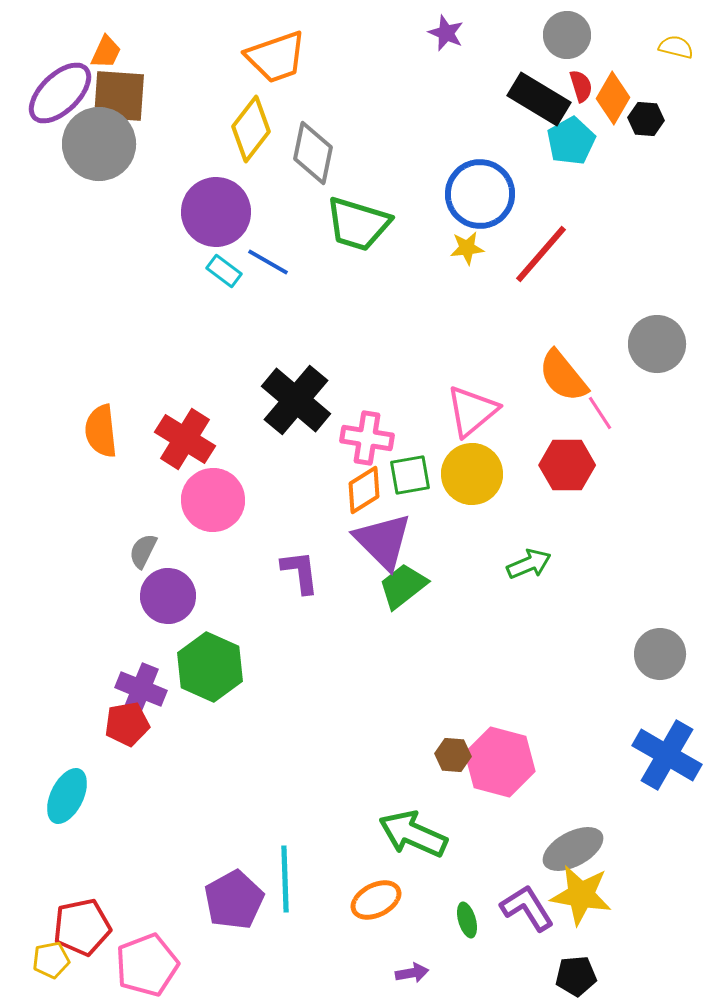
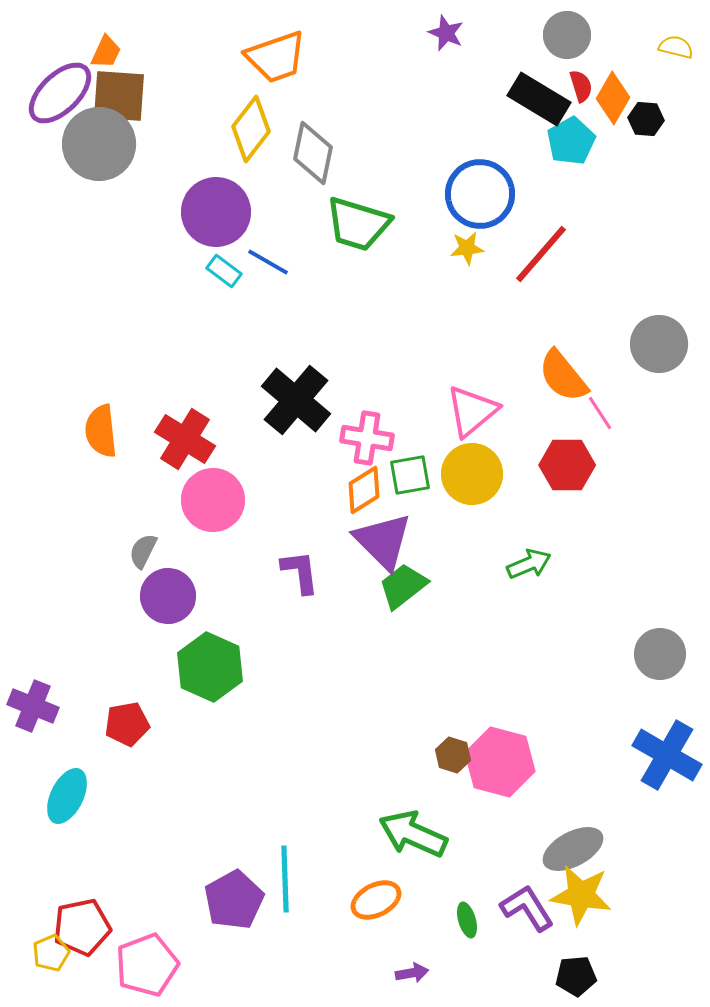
gray circle at (657, 344): moved 2 px right
purple cross at (141, 689): moved 108 px left, 17 px down
brown hexagon at (453, 755): rotated 12 degrees clockwise
yellow pentagon at (51, 960): moved 7 px up; rotated 12 degrees counterclockwise
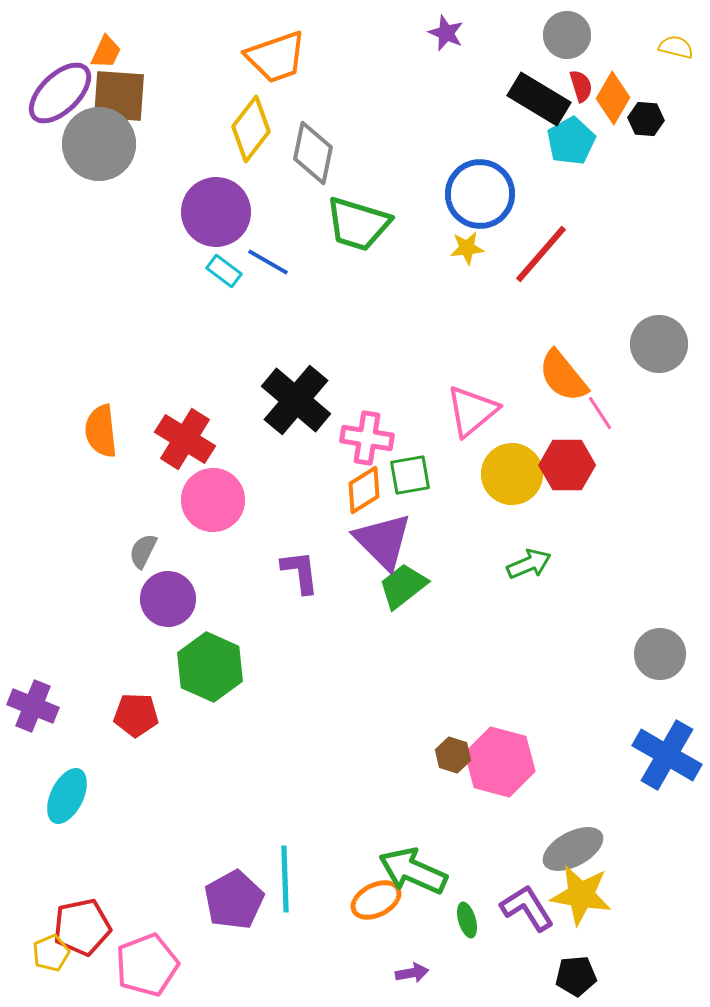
yellow circle at (472, 474): moved 40 px right
purple circle at (168, 596): moved 3 px down
red pentagon at (127, 724): moved 9 px right, 9 px up; rotated 12 degrees clockwise
green arrow at (413, 834): moved 37 px down
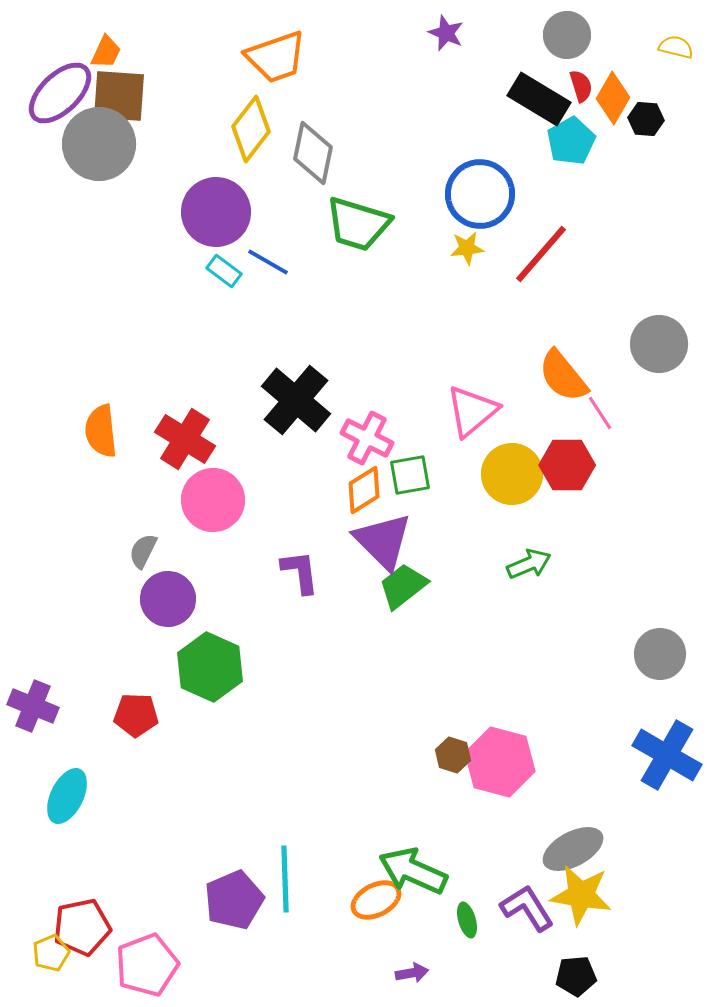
pink cross at (367, 438): rotated 18 degrees clockwise
purple pentagon at (234, 900): rotated 6 degrees clockwise
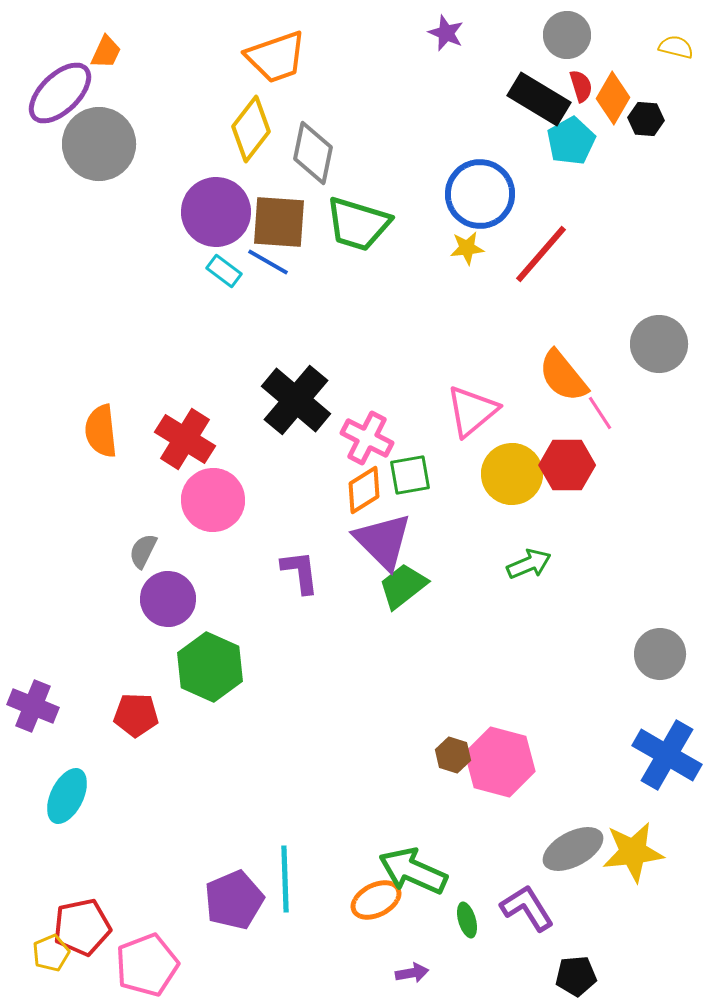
brown square at (119, 96): moved 160 px right, 126 px down
yellow star at (581, 895): moved 52 px right, 43 px up; rotated 16 degrees counterclockwise
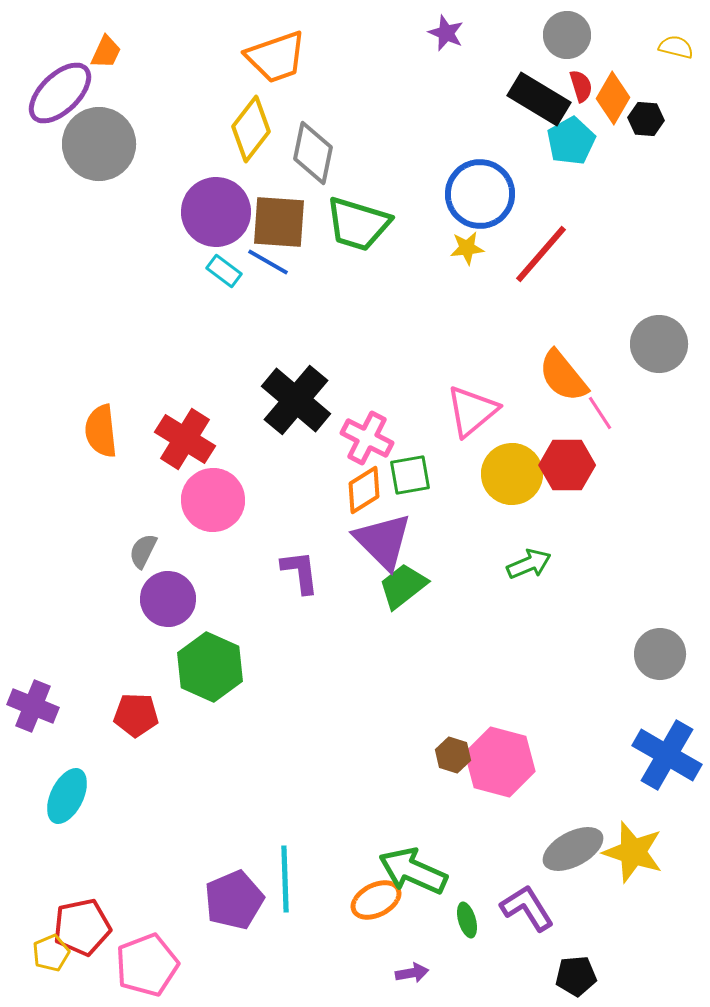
yellow star at (633, 852): rotated 24 degrees clockwise
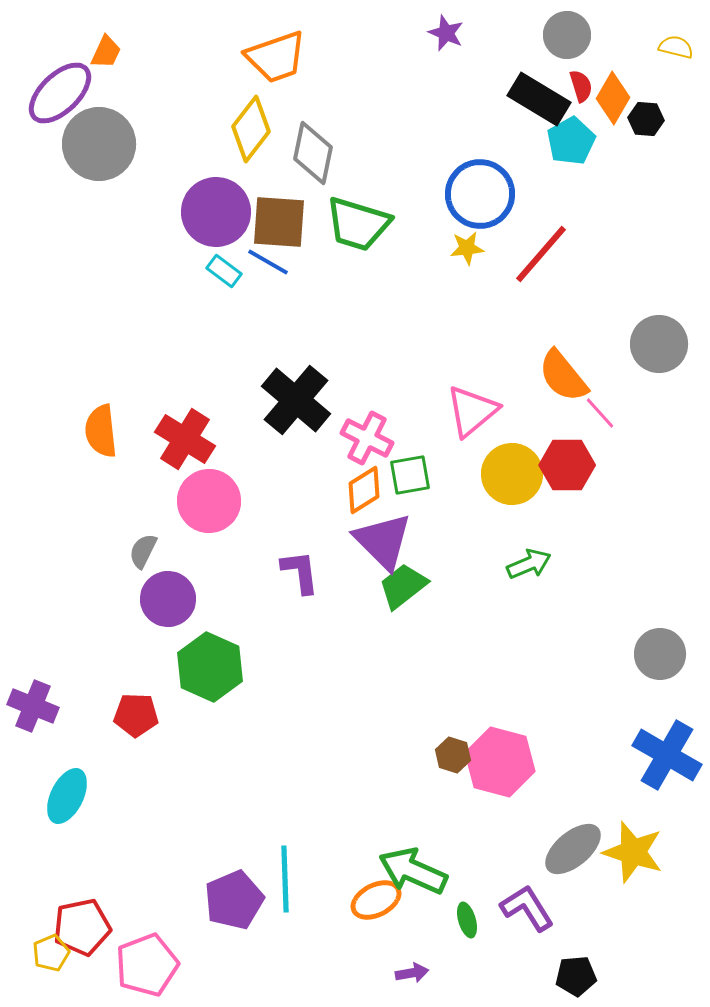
pink line at (600, 413): rotated 9 degrees counterclockwise
pink circle at (213, 500): moved 4 px left, 1 px down
gray ellipse at (573, 849): rotated 12 degrees counterclockwise
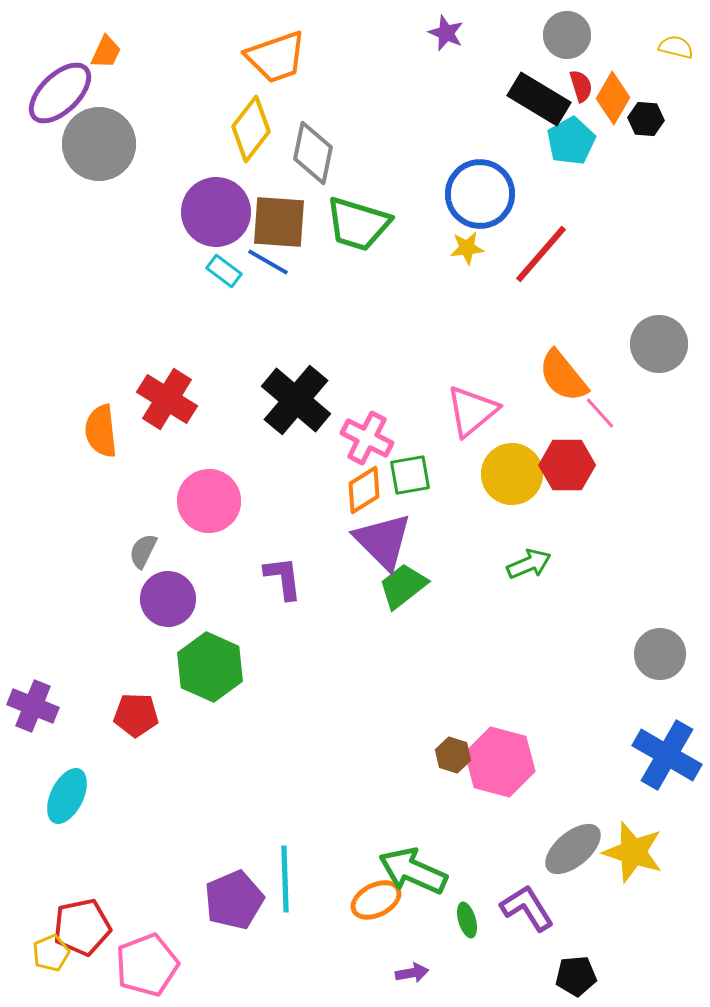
red cross at (185, 439): moved 18 px left, 40 px up
purple L-shape at (300, 572): moved 17 px left, 6 px down
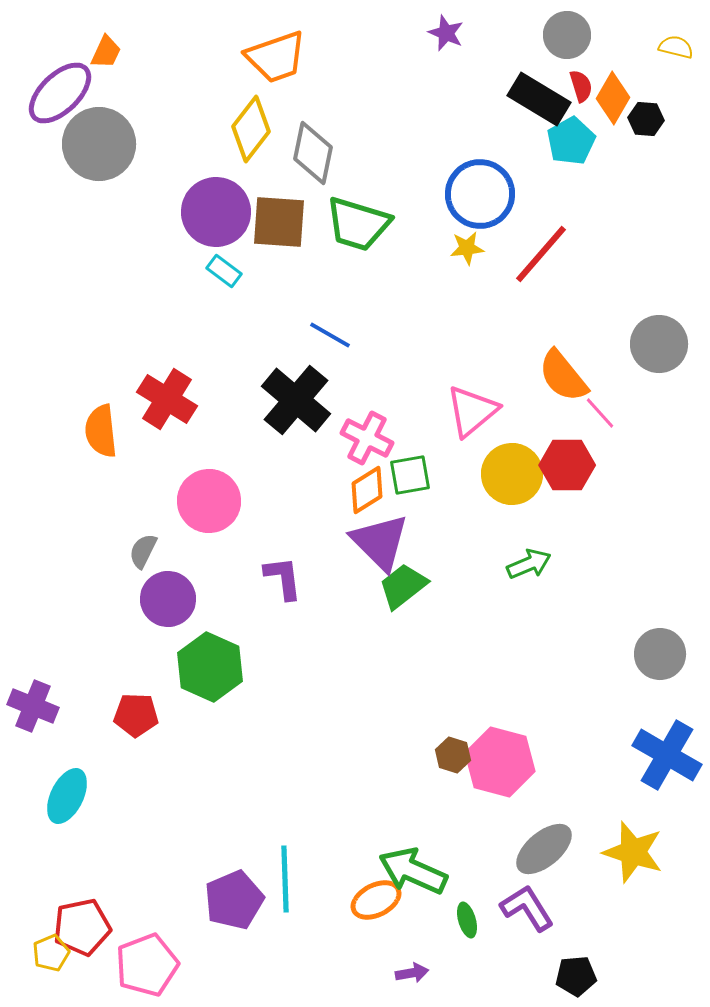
blue line at (268, 262): moved 62 px right, 73 px down
orange diamond at (364, 490): moved 3 px right
purple triangle at (383, 541): moved 3 px left, 1 px down
gray ellipse at (573, 849): moved 29 px left
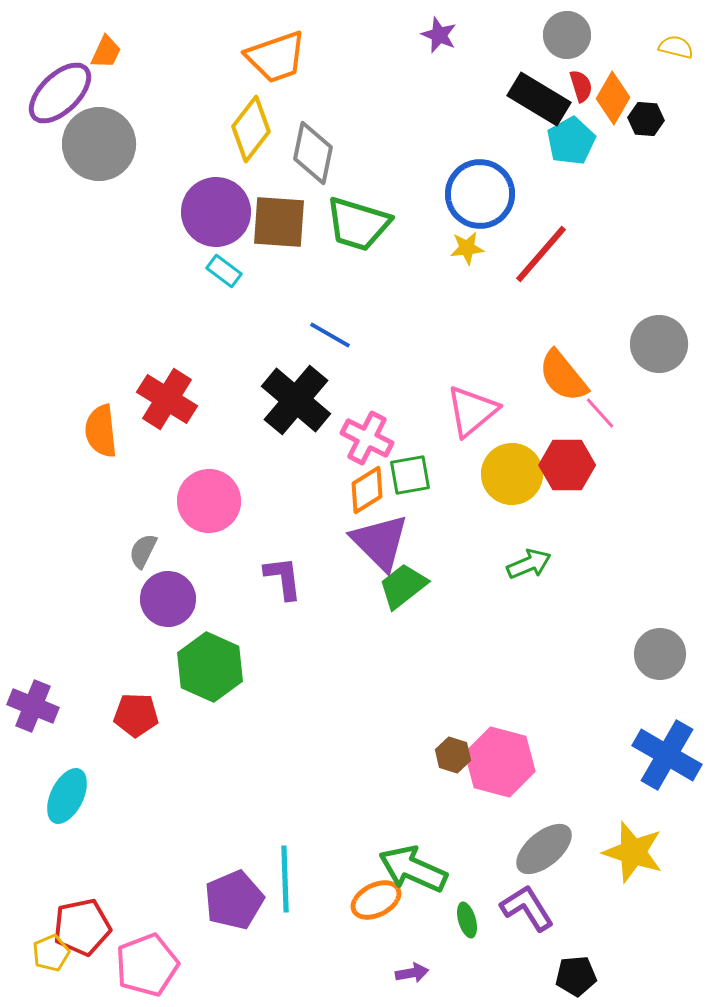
purple star at (446, 33): moved 7 px left, 2 px down
green arrow at (413, 871): moved 2 px up
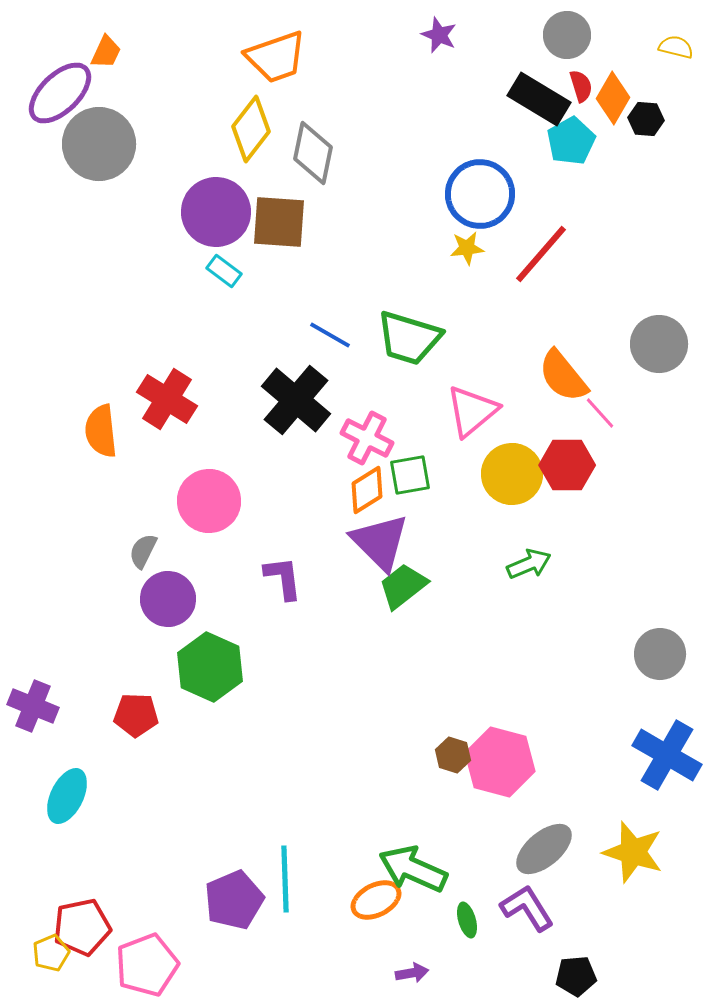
green trapezoid at (358, 224): moved 51 px right, 114 px down
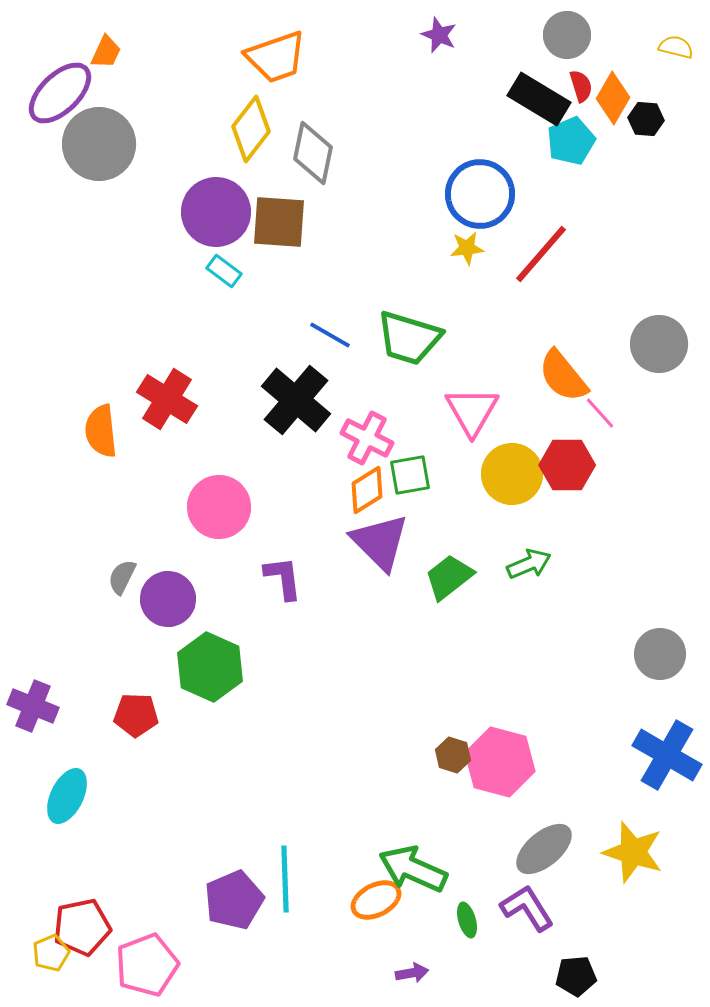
cyan pentagon at (571, 141): rotated 6 degrees clockwise
pink triangle at (472, 411): rotated 20 degrees counterclockwise
pink circle at (209, 501): moved 10 px right, 6 px down
gray semicircle at (143, 551): moved 21 px left, 26 px down
green trapezoid at (403, 586): moved 46 px right, 9 px up
